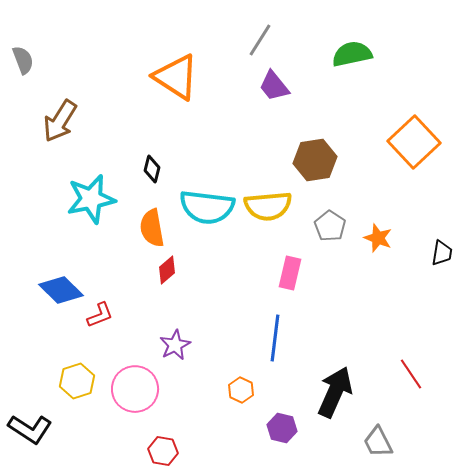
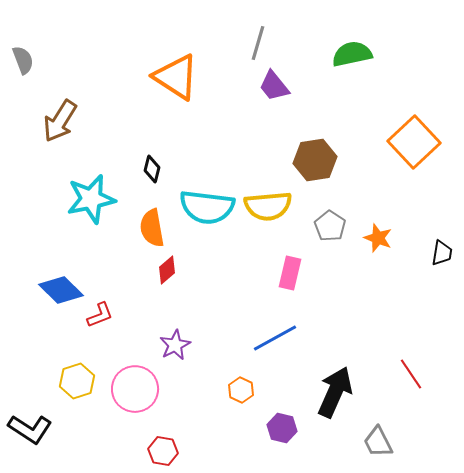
gray line: moved 2 px left, 3 px down; rotated 16 degrees counterclockwise
blue line: rotated 54 degrees clockwise
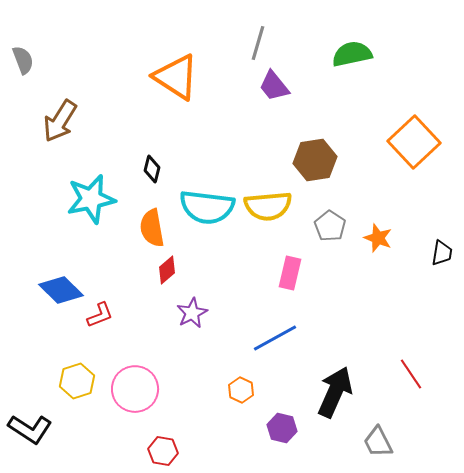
purple star: moved 17 px right, 32 px up
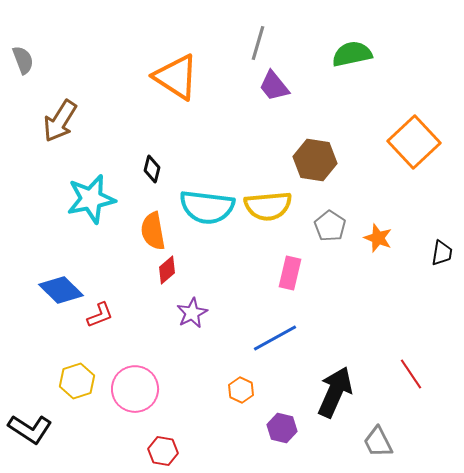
brown hexagon: rotated 18 degrees clockwise
orange semicircle: moved 1 px right, 3 px down
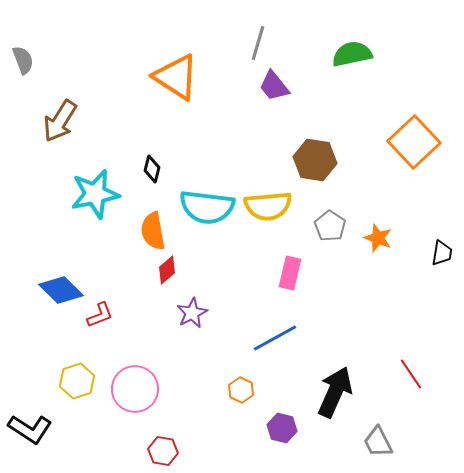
cyan star: moved 4 px right, 5 px up
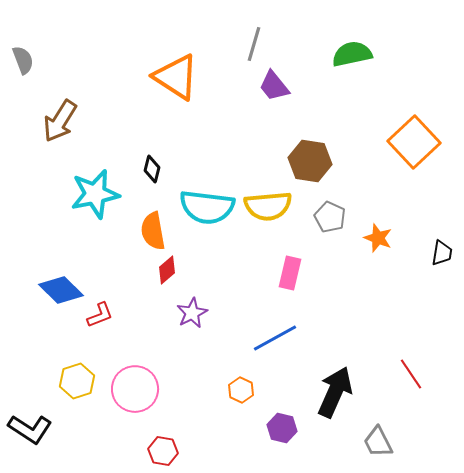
gray line: moved 4 px left, 1 px down
brown hexagon: moved 5 px left, 1 px down
gray pentagon: moved 9 px up; rotated 8 degrees counterclockwise
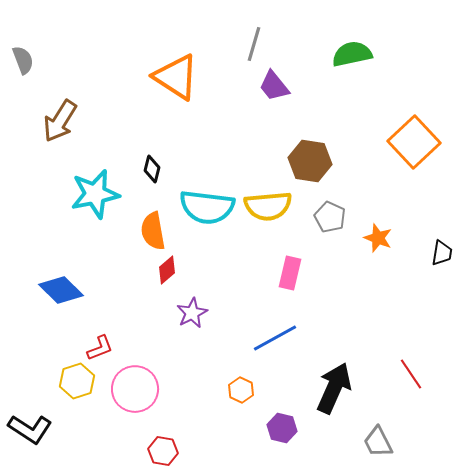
red L-shape: moved 33 px down
black arrow: moved 1 px left, 4 px up
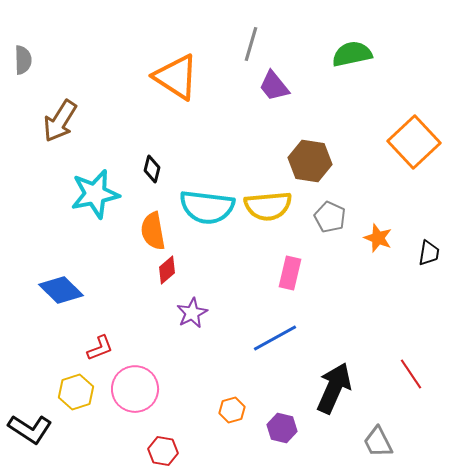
gray line: moved 3 px left
gray semicircle: rotated 20 degrees clockwise
black trapezoid: moved 13 px left
yellow hexagon: moved 1 px left, 11 px down
orange hexagon: moved 9 px left, 20 px down; rotated 20 degrees clockwise
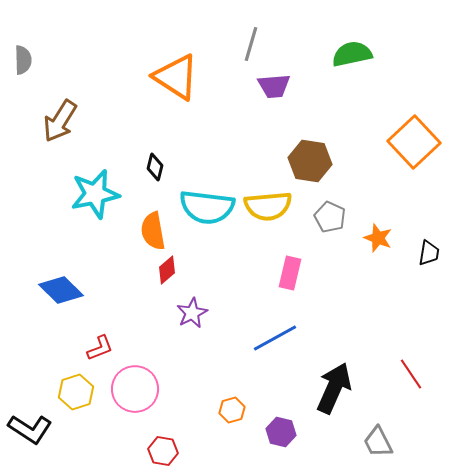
purple trapezoid: rotated 56 degrees counterclockwise
black diamond: moved 3 px right, 2 px up
purple hexagon: moved 1 px left, 4 px down
